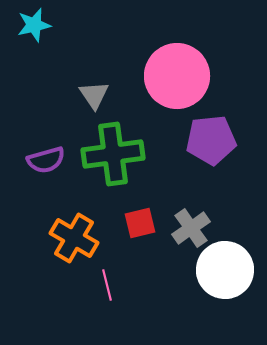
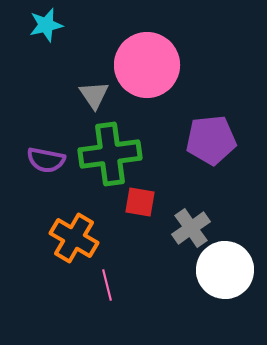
cyan star: moved 12 px right
pink circle: moved 30 px left, 11 px up
green cross: moved 3 px left
purple semicircle: rotated 27 degrees clockwise
red square: moved 21 px up; rotated 24 degrees clockwise
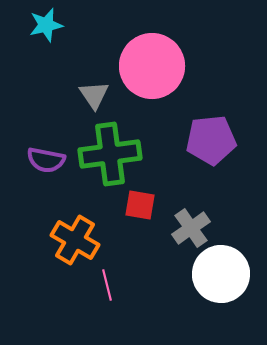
pink circle: moved 5 px right, 1 px down
red square: moved 3 px down
orange cross: moved 1 px right, 2 px down
white circle: moved 4 px left, 4 px down
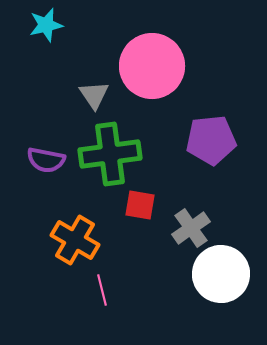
pink line: moved 5 px left, 5 px down
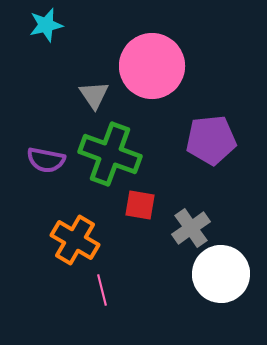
green cross: rotated 28 degrees clockwise
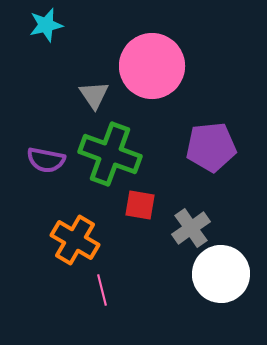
purple pentagon: moved 7 px down
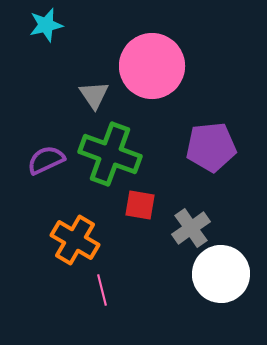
purple semicircle: rotated 144 degrees clockwise
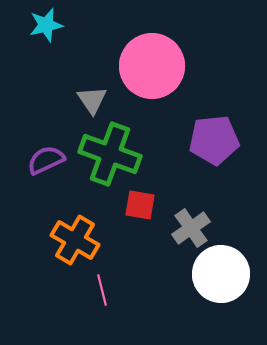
gray triangle: moved 2 px left, 5 px down
purple pentagon: moved 3 px right, 7 px up
